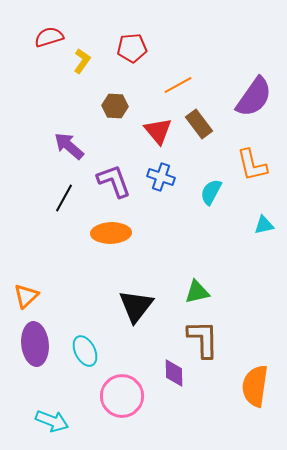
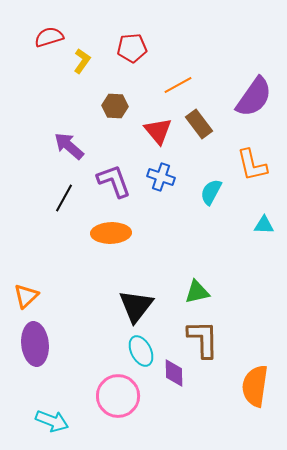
cyan triangle: rotated 15 degrees clockwise
cyan ellipse: moved 56 px right
pink circle: moved 4 px left
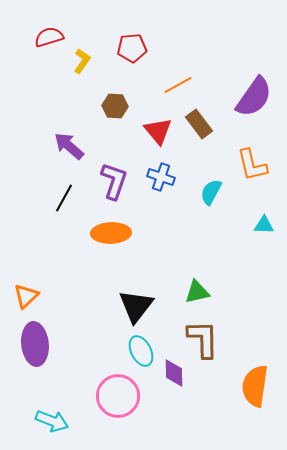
purple L-shape: rotated 39 degrees clockwise
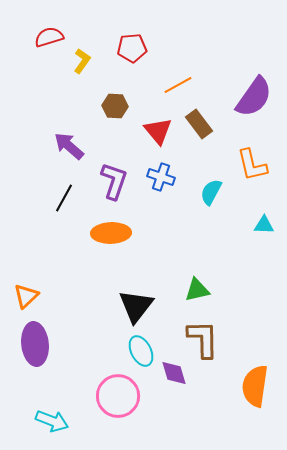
green triangle: moved 2 px up
purple diamond: rotated 16 degrees counterclockwise
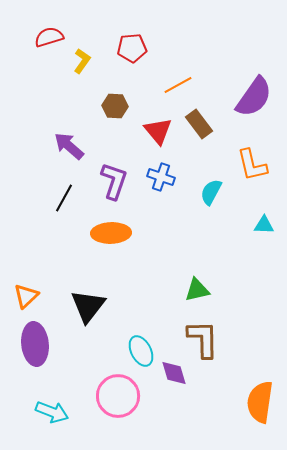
black triangle: moved 48 px left
orange semicircle: moved 5 px right, 16 px down
cyan arrow: moved 9 px up
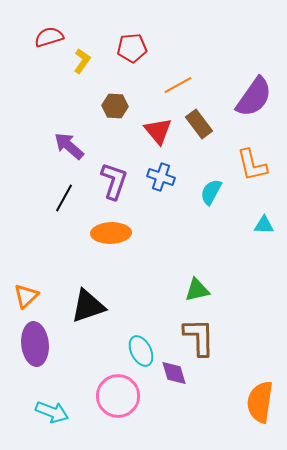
black triangle: rotated 33 degrees clockwise
brown L-shape: moved 4 px left, 2 px up
